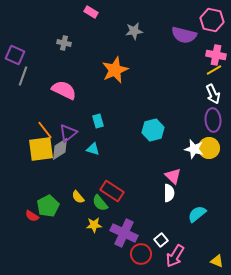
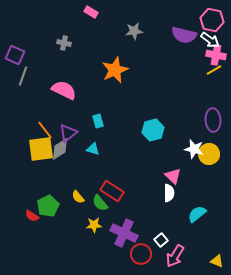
white arrow: moved 3 px left, 54 px up; rotated 30 degrees counterclockwise
yellow circle: moved 6 px down
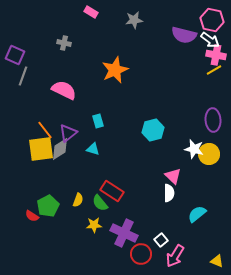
gray star: moved 11 px up
yellow semicircle: moved 3 px down; rotated 120 degrees counterclockwise
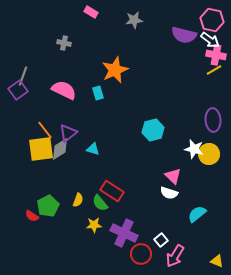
purple square: moved 3 px right, 35 px down; rotated 30 degrees clockwise
cyan rectangle: moved 28 px up
white semicircle: rotated 108 degrees clockwise
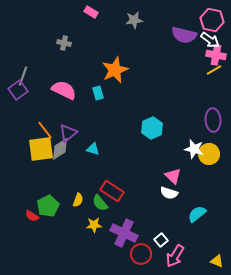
cyan hexagon: moved 1 px left, 2 px up; rotated 10 degrees counterclockwise
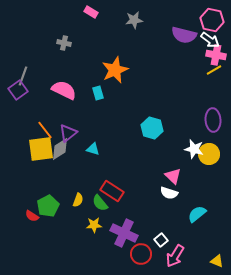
cyan hexagon: rotated 20 degrees counterclockwise
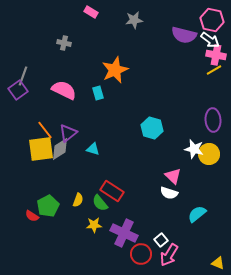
pink arrow: moved 6 px left, 1 px up
yellow triangle: moved 1 px right, 2 px down
